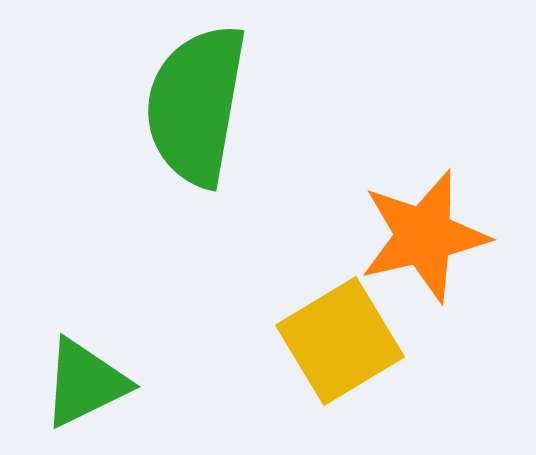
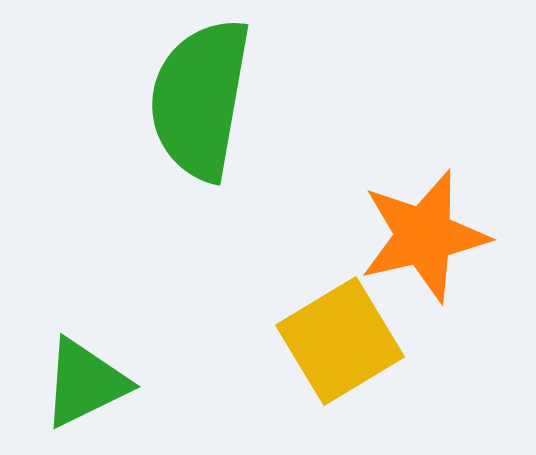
green semicircle: moved 4 px right, 6 px up
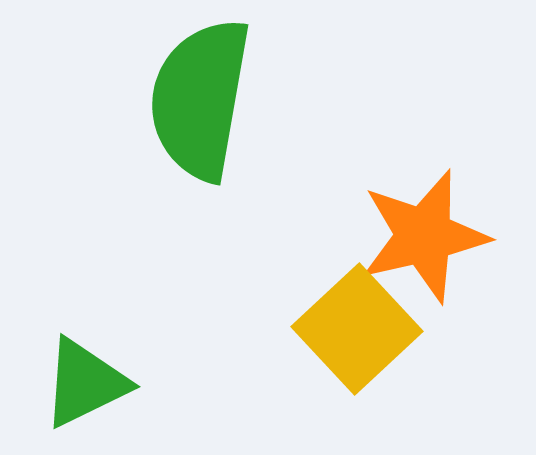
yellow square: moved 17 px right, 12 px up; rotated 12 degrees counterclockwise
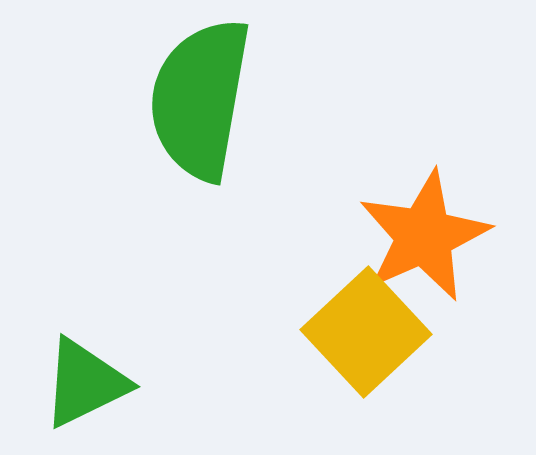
orange star: rotated 11 degrees counterclockwise
yellow square: moved 9 px right, 3 px down
